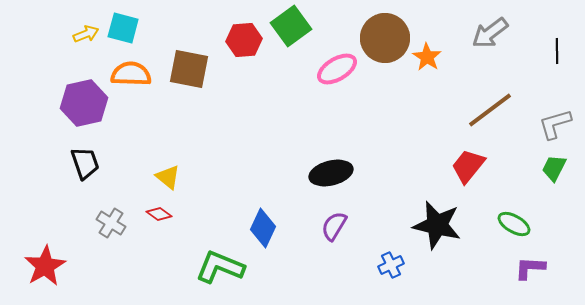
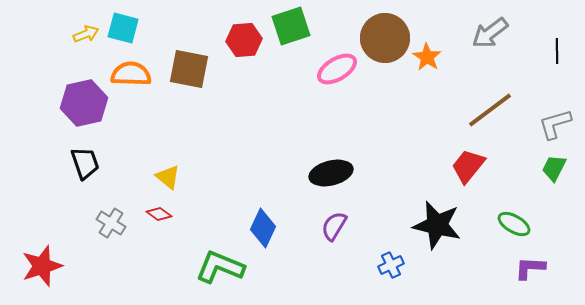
green square: rotated 18 degrees clockwise
red star: moved 3 px left; rotated 12 degrees clockwise
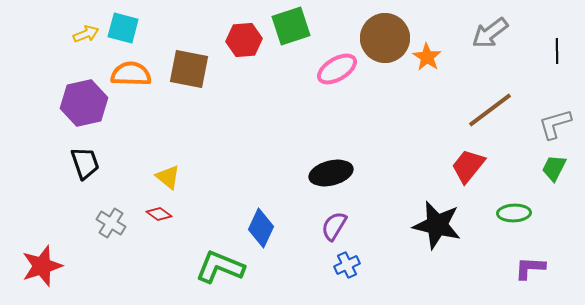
green ellipse: moved 11 px up; rotated 32 degrees counterclockwise
blue diamond: moved 2 px left
blue cross: moved 44 px left
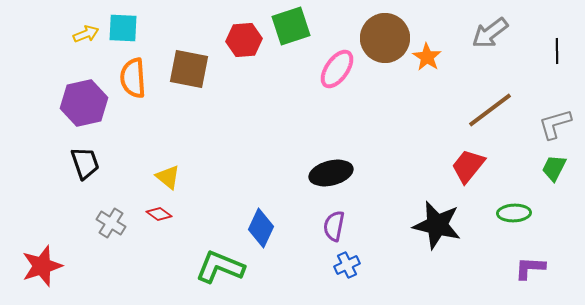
cyan square: rotated 12 degrees counterclockwise
pink ellipse: rotated 24 degrees counterclockwise
orange semicircle: moved 2 px right, 4 px down; rotated 96 degrees counterclockwise
purple semicircle: rotated 20 degrees counterclockwise
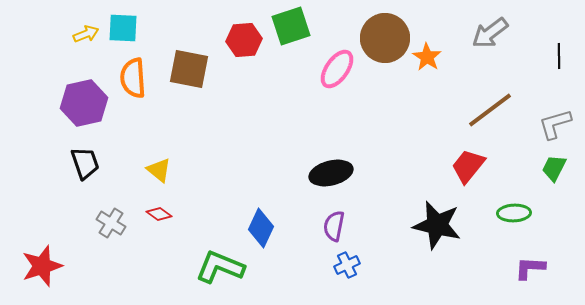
black line: moved 2 px right, 5 px down
yellow triangle: moved 9 px left, 7 px up
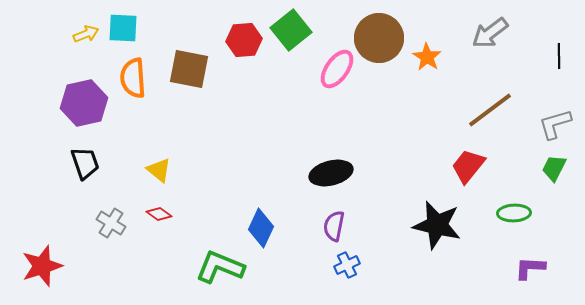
green square: moved 4 px down; rotated 21 degrees counterclockwise
brown circle: moved 6 px left
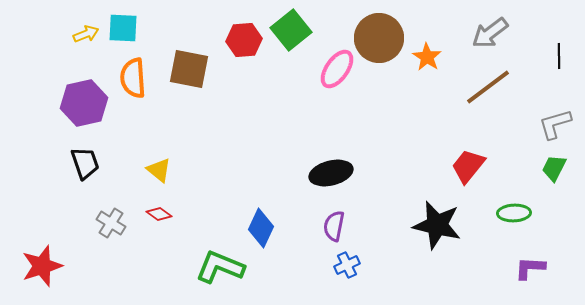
brown line: moved 2 px left, 23 px up
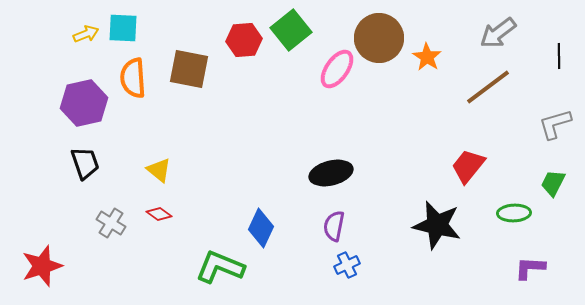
gray arrow: moved 8 px right
green trapezoid: moved 1 px left, 15 px down
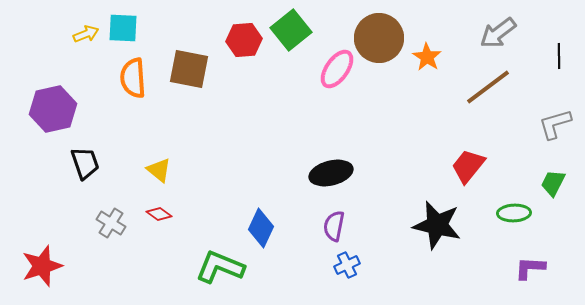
purple hexagon: moved 31 px left, 6 px down
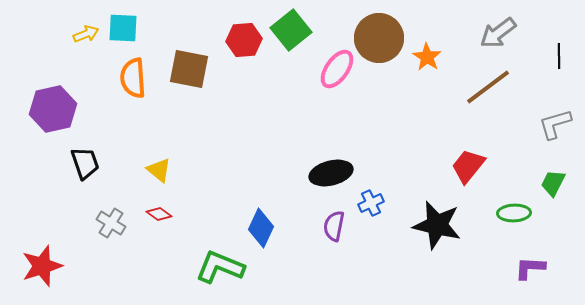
blue cross: moved 24 px right, 62 px up
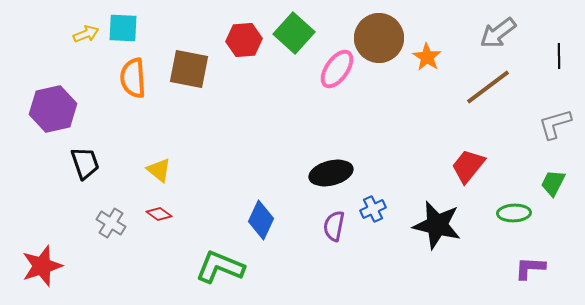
green square: moved 3 px right, 3 px down; rotated 9 degrees counterclockwise
blue cross: moved 2 px right, 6 px down
blue diamond: moved 8 px up
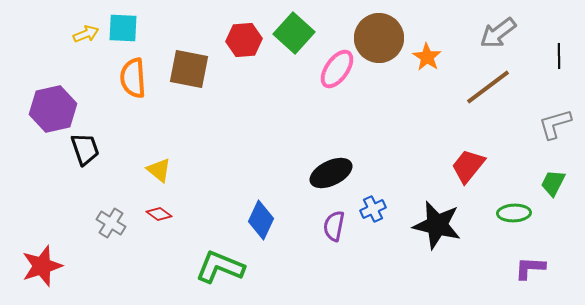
black trapezoid: moved 14 px up
black ellipse: rotated 12 degrees counterclockwise
